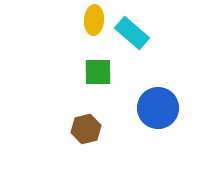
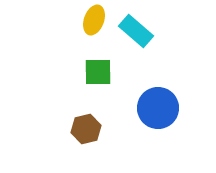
yellow ellipse: rotated 16 degrees clockwise
cyan rectangle: moved 4 px right, 2 px up
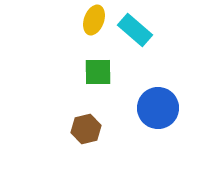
cyan rectangle: moved 1 px left, 1 px up
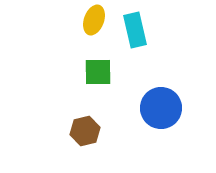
cyan rectangle: rotated 36 degrees clockwise
blue circle: moved 3 px right
brown hexagon: moved 1 px left, 2 px down
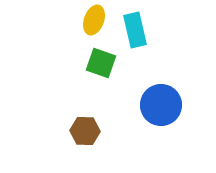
green square: moved 3 px right, 9 px up; rotated 20 degrees clockwise
blue circle: moved 3 px up
brown hexagon: rotated 16 degrees clockwise
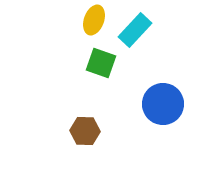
cyan rectangle: rotated 56 degrees clockwise
blue circle: moved 2 px right, 1 px up
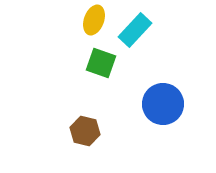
brown hexagon: rotated 12 degrees clockwise
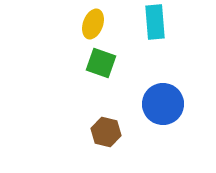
yellow ellipse: moved 1 px left, 4 px down
cyan rectangle: moved 20 px right, 8 px up; rotated 48 degrees counterclockwise
brown hexagon: moved 21 px right, 1 px down
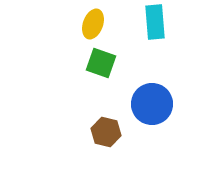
blue circle: moved 11 px left
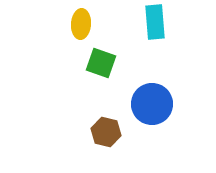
yellow ellipse: moved 12 px left; rotated 16 degrees counterclockwise
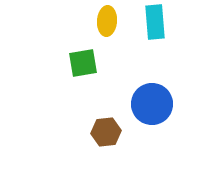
yellow ellipse: moved 26 px right, 3 px up
green square: moved 18 px left; rotated 28 degrees counterclockwise
brown hexagon: rotated 20 degrees counterclockwise
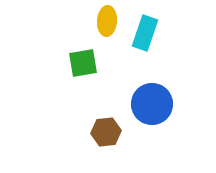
cyan rectangle: moved 10 px left, 11 px down; rotated 24 degrees clockwise
